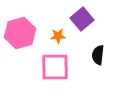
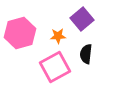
black semicircle: moved 12 px left, 1 px up
pink square: rotated 28 degrees counterclockwise
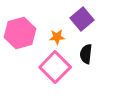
orange star: moved 1 px left, 1 px down
pink square: rotated 16 degrees counterclockwise
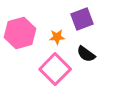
purple square: rotated 20 degrees clockwise
black semicircle: rotated 60 degrees counterclockwise
pink square: moved 2 px down
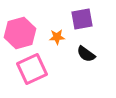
purple square: rotated 10 degrees clockwise
pink square: moved 23 px left; rotated 20 degrees clockwise
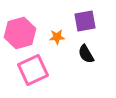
purple square: moved 3 px right, 2 px down
black semicircle: rotated 24 degrees clockwise
pink square: moved 1 px right, 1 px down
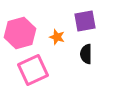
orange star: rotated 21 degrees clockwise
black semicircle: rotated 30 degrees clockwise
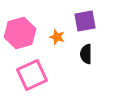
pink square: moved 1 px left, 5 px down
